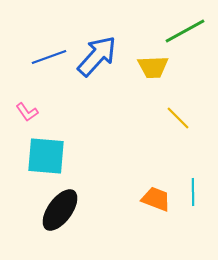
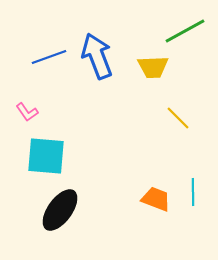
blue arrow: rotated 63 degrees counterclockwise
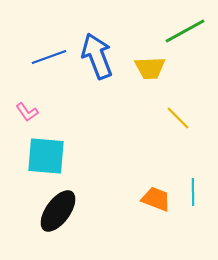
yellow trapezoid: moved 3 px left, 1 px down
black ellipse: moved 2 px left, 1 px down
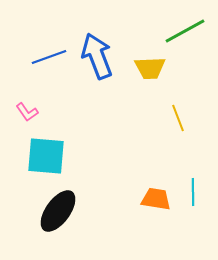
yellow line: rotated 24 degrees clockwise
orange trapezoid: rotated 12 degrees counterclockwise
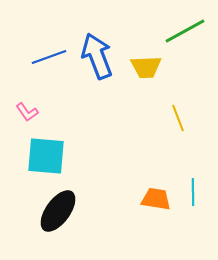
yellow trapezoid: moved 4 px left, 1 px up
